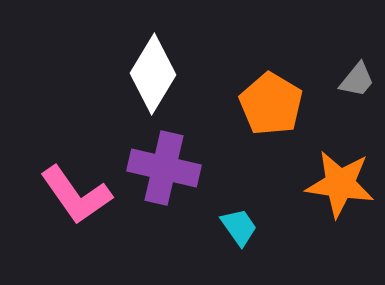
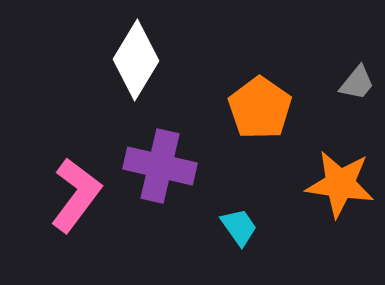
white diamond: moved 17 px left, 14 px up
gray trapezoid: moved 3 px down
orange pentagon: moved 11 px left, 4 px down; rotated 4 degrees clockwise
purple cross: moved 4 px left, 2 px up
pink L-shape: rotated 108 degrees counterclockwise
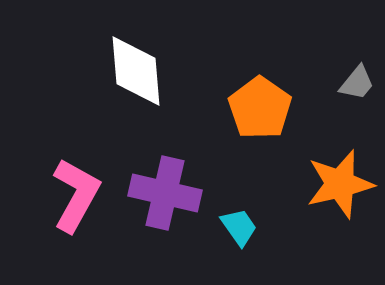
white diamond: moved 11 px down; rotated 36 degrees counterclockwise
purple cross: moved 5 px right, 27 px down
orange star: rotated 22 degrees counterclockwise
pink L-shape: rotated 8 degrees counterclockwise
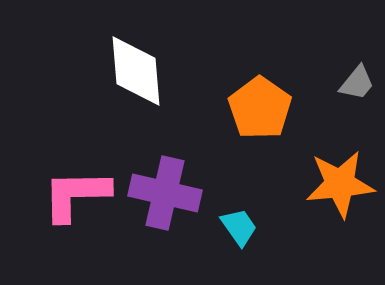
orange star: rotated 8 degrees clockwise
pink L-shape: rotated 120 degrees counterclockwise
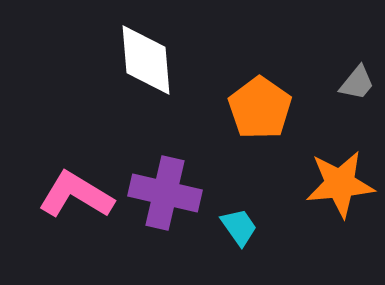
white diamond: moved 10 px right, 11 px up
pink L-shape: rotated 32 degrees clockwise
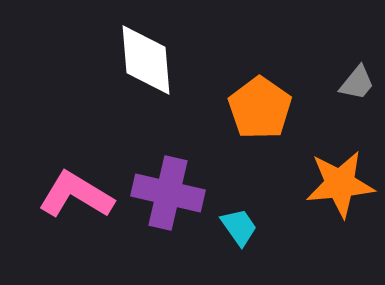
purple cross: moved 3 px right
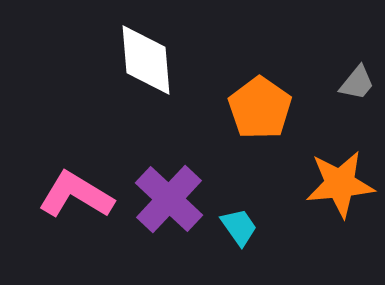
purple cross: moved 1 px right, 6 px down; rotated 30 degrees clockwise
